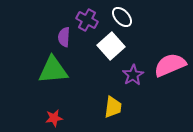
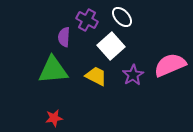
yellow trapezoid: moved 17 px left, 31 px up; rotated 70 degrees counterclockwise
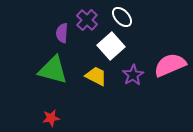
purple cross: rotated 15 degrees clockwise
purple semicircle: moved 2 px left, 4 px up
green triangle: rotated 20 degrees clockwise
red star: moved 3 px left
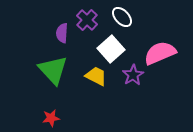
white square: moved 3 px down
pink semicircle: moved 10 px left, 12 px up
green triangle: rotated 32 degrees clockwise
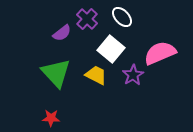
purple cross: moved 1 px up
purple semicircle: rotated 132 degrees counterclockwise
white square: rotated 8 degrees counterclockwise
green triangle: moved 3 px right, 3 px down
yellow trapezoid: moved 1 px up
red star: rotated 12 degrees clockwise
